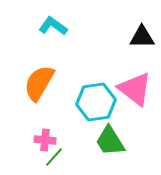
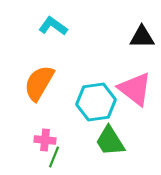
green line: rotated 20 degrees counterclockwise
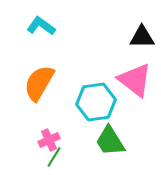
cyan L-shape: moved 12 px left
pink triangle: moved 9 px up
pink cross: moved 4 px right; rotated 30 degrees counterclockwise
green line: rotated 10 degrees clockwise
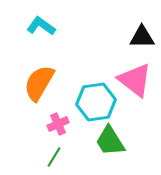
pink cross: moved 9 px right, 16 px up
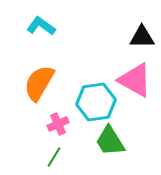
pink triangle: rotated 9 degrees counterclockwise
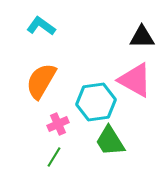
orange semicircle: moved 2 px right, 2 px up
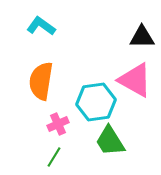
orange semicircle: rotated 21 degrees counterclockwise
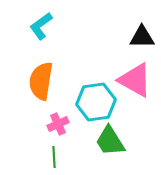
cyan L-shape: rotated 72 degrees counterclockwise
green line: rotated 35 degrees counterclockwise
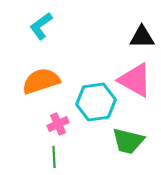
orange semicircle: rotated 63 degrees clockwise
green trapezoid: moved 18 px right; rotated 44 degrees counterclockwise
